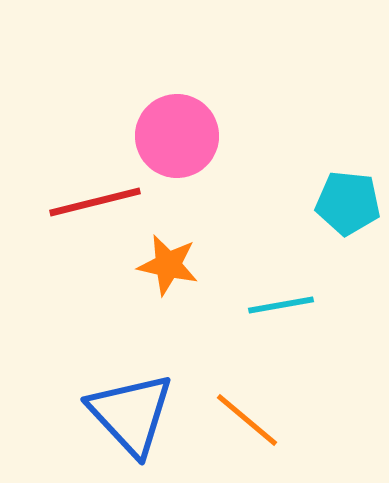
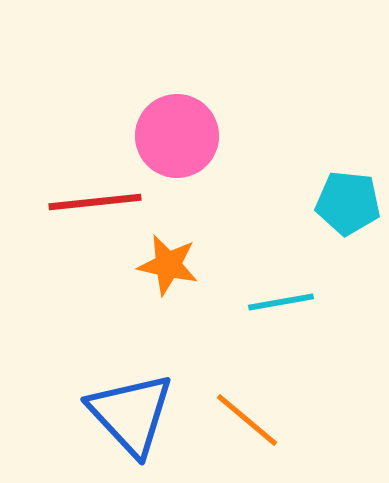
red line: rotated 8 degrees clockwise
cyan line: moved 3 px up
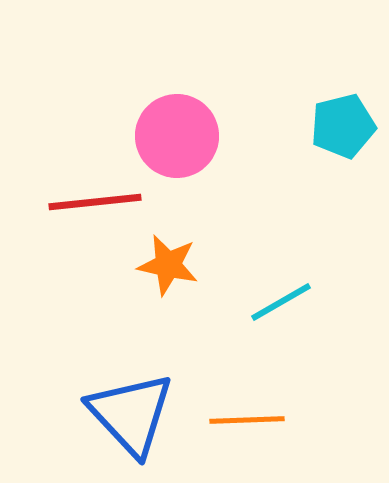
cyan pentagon: moved 5 px left, 77 px up; rotated 20 degrees counterclockwise
cyan line: rotated 20 degrees counterclockwise
orange line: rotated 42 degrees counterclockwise
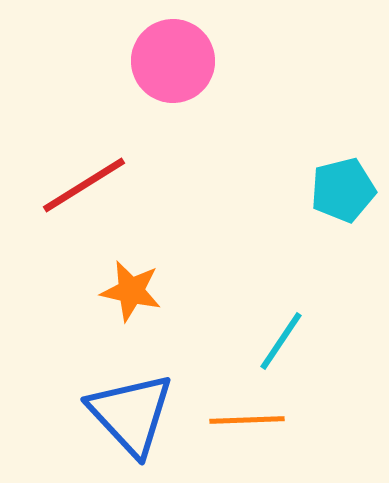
cyan pentagon: moved 64 px down
pink circle: moved 4 px left, 75 px up
red line: moved 11 px left, 17 px up; rotated 26 degrees counterclockwise
orange star: moved 37 px left, 26 px down
cyan line: moved 39 px down; rotated 26 degrees counterclockwise
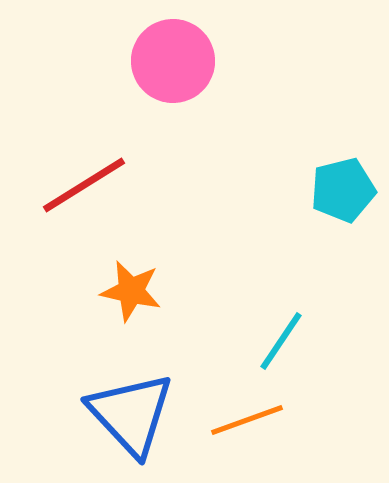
orange line: rotated 18 degrees counterclockwise
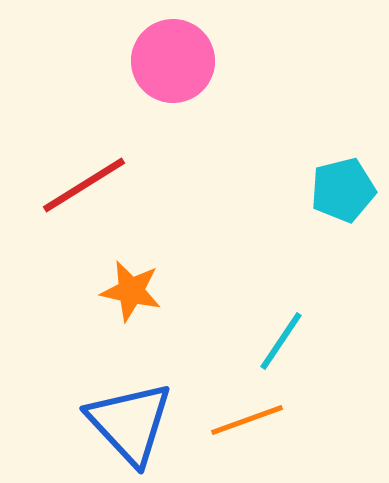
blue triangle: moved 1 px left, 9 px down
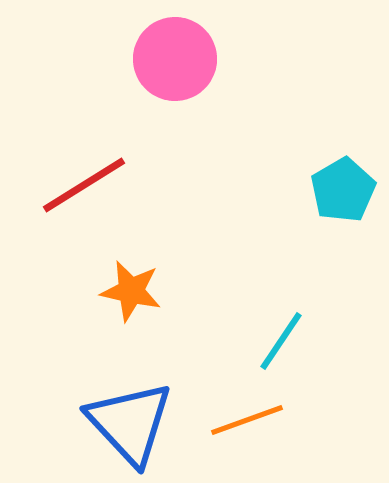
pink circle: moved 2 px right, 2 px up
cyan pentagon: rotated 16 degrees counterclockwise
